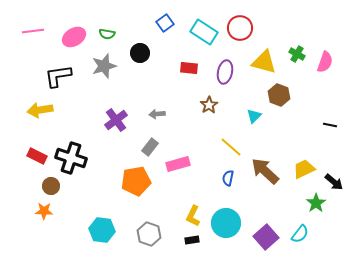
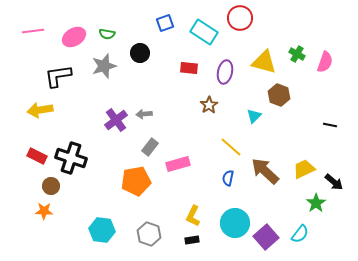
blue square at (165, 23): rotated 18 degrees clockwise
red circle at (240, 28): moved 10 px up
gray arrow at (157, 114): moved 13 px left
cyan circle at (226, 223): moved 9 px right
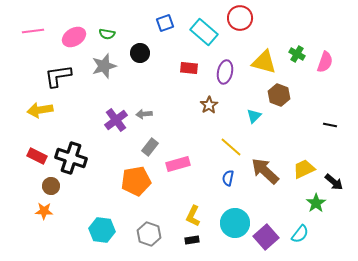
cyan rectangle at (204, 32): rotated 8 degrees clockwise
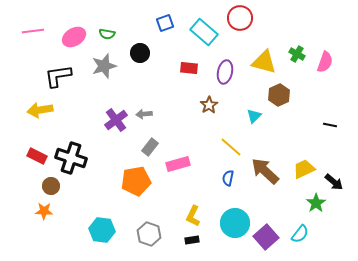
brown hexagon at (279, 95): rotated 15 degrees clockwise
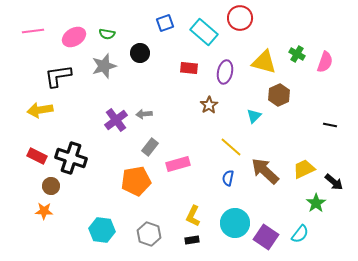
purple square at (266, 237): rotated 15 degrees counterclockwise
